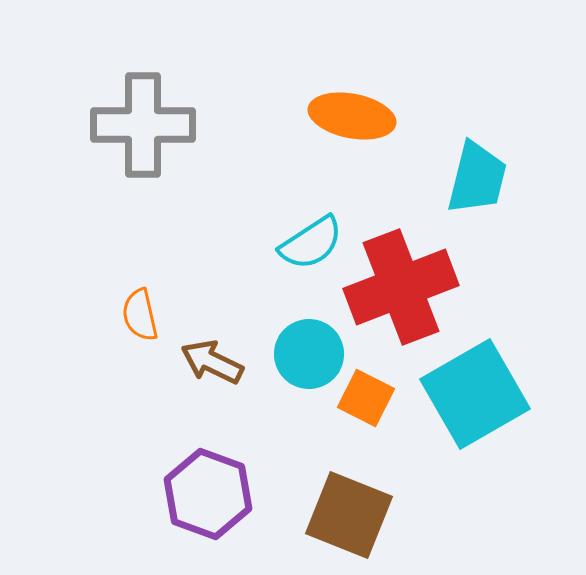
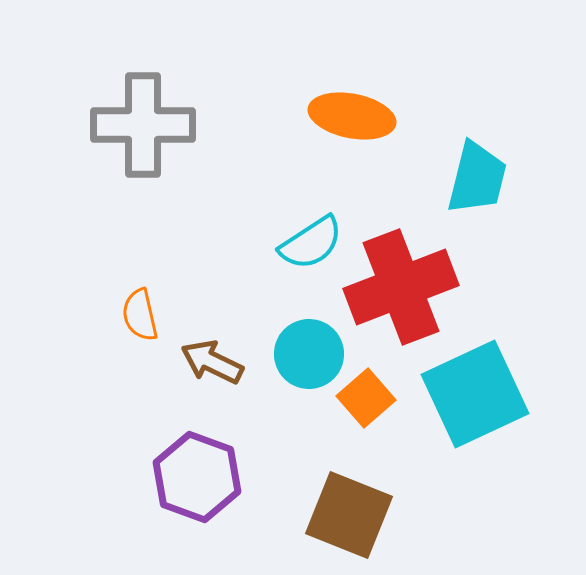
cyan square: rotated 5 degrees clockwise
orange square: rotated 22 degrees clockwise
purple hexagon: moved 11 px left, 17 px up
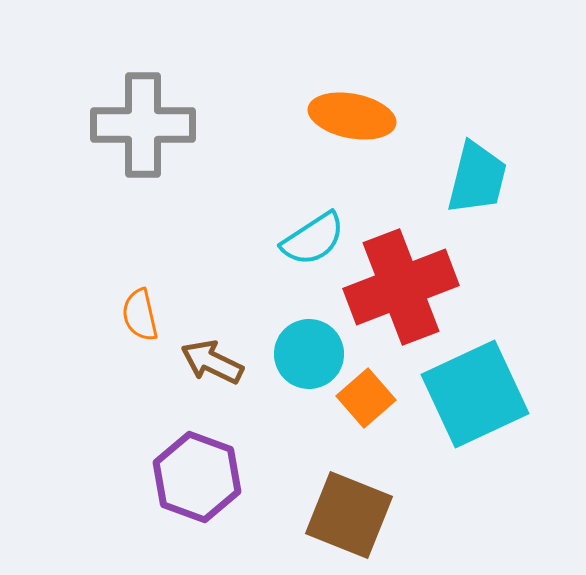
cyan semicircle: moved 2 px right, 4 px up
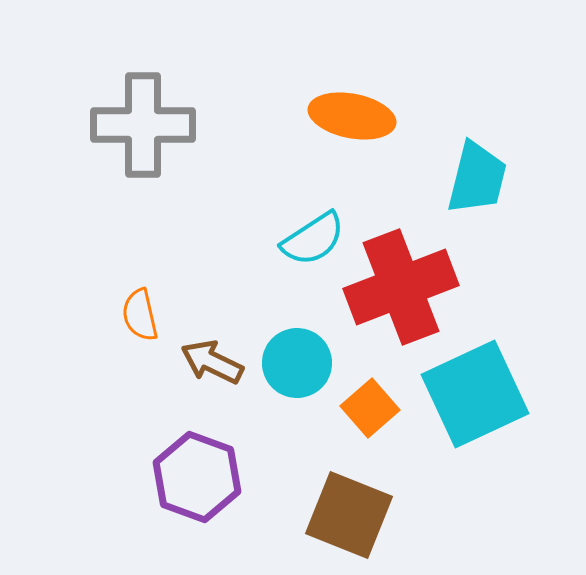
cyan circle: moved 12 px left, 9 px down
orange square: moved 4 px right, 10 px down
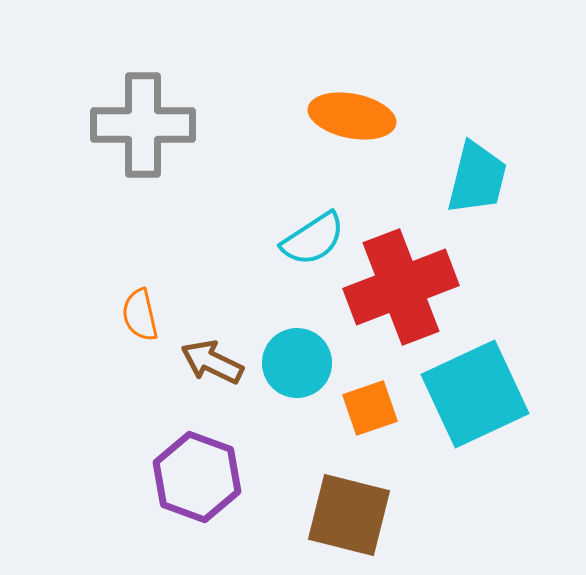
orange square: rotated 22 degrees clockwise
brown square: rotated 8 degrees counterclockwise
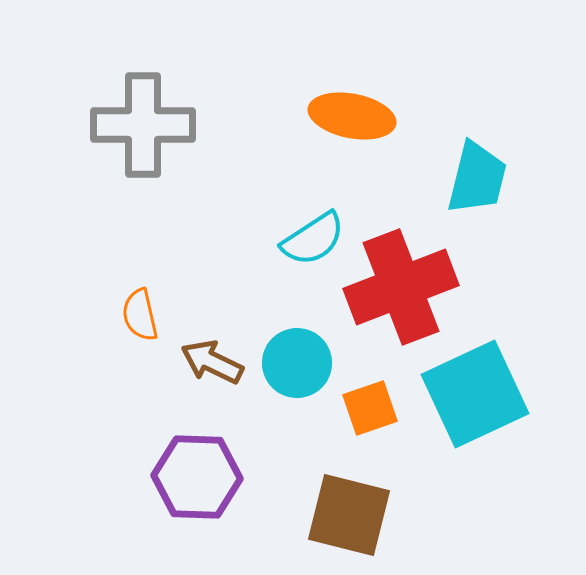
purple hexagon: rotated 18 degrees counterclockwise
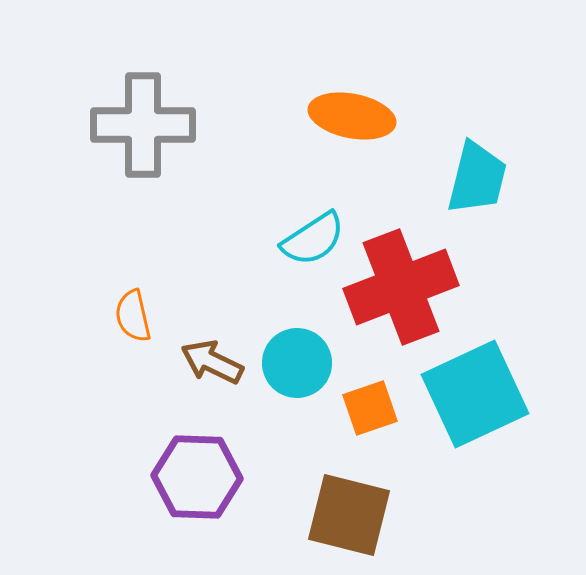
orange semicircle: moved 7 px left, 1 px down
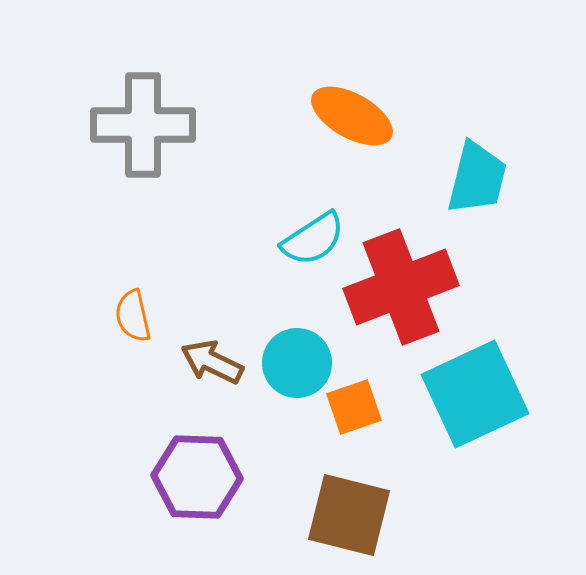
orange ellipse: rotated 18 degrees clockwise
orange square: moved 16 px left, 1 px up
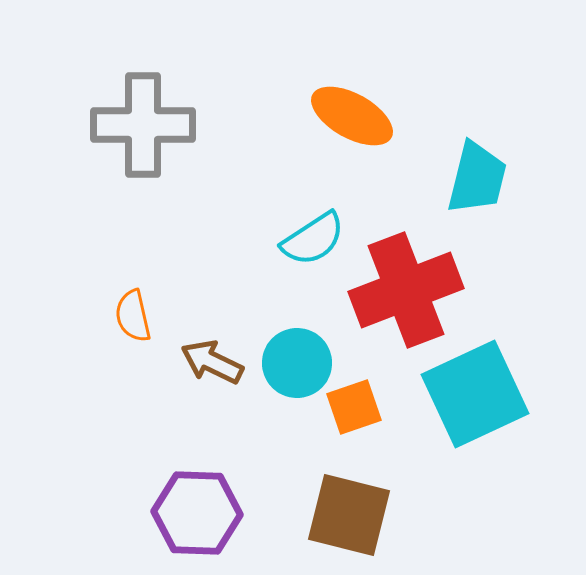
red cross: moved 5 px right, 3 px down
purple hexagon: moved 36 px down
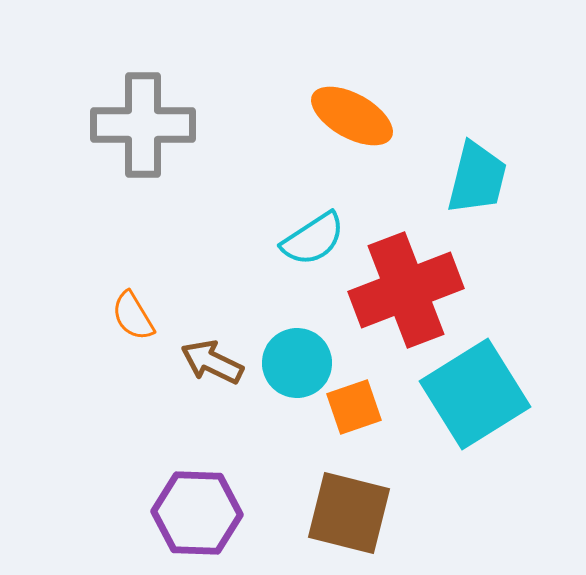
orange semicircle: rotated 18 degrees counterclockwise
cyan square: rotated 7 degrees counterclockwise
brown square: moved 2 px up
